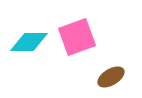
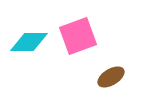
pink square: moved 1 px right, 1 px up
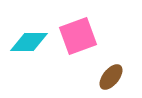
brown ellipse: rotated 20 degrees counterclockwise
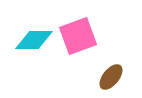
cyan diamond: moved 5 px right, 2 px up
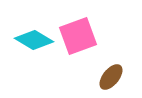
cyan diamond: rotated 30 degrees clockwise
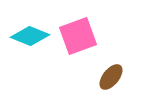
cyan diamond: moved 4 px left, 4 px up; rotated 9 degrees counterclockwise
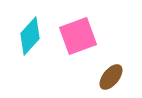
cyan diamond: rotated 69 degrees counterclockwise
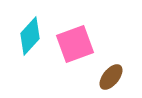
pink square: moved 3 px left, 8 px down
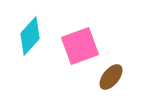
pink square: moved 5 px right, 2 px down
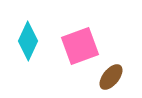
cyan diamond: moved 2 px left, 5 px down; rotated 18 degrees counterclockwise
